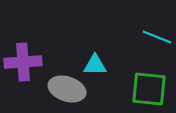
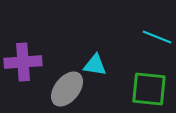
cyan triangle: rotated 10 degrees clockwise
gray ellipse: rotated 69 degrees counterclockwise
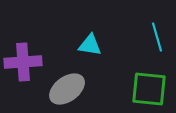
cyan line: rotated 52 degrees clockwise
cyan triangle: moved 5 px left, 20 px up
gray ellipse: rotated 15 degrees clockwise
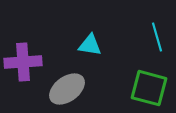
green square: moved 1 px up; rotated 9 degrees clockwise
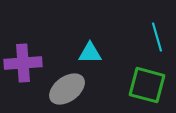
cyan triangle: moved 8 px down; rotated 10 degrees counterclockwise
purple cross: moved 1 px down
green square: moved 2 px left, 3 px up
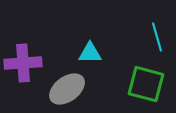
green square: moved 1 px left, 1 px up
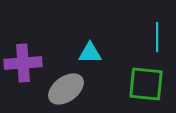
cyan line: rotated 16 degrees clockwise
green square: rotated 9 degrees counterclockwise
gray ellipse: moved 1 px left
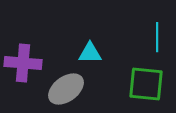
purple cross: rotated 9 degrees clockwise
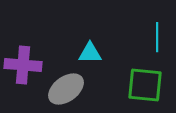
purple cross: moved 2 px down
green square: moved 1 px left, 1 px down
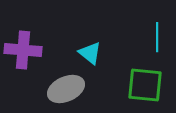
cyan triangle: rotated 40 degrees clockwise
purple cross: moved 15 px up
gray ellipse: rotated 12 degrees clockwise
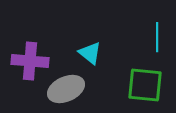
purple cross: moved 7 px right, 11 px down
